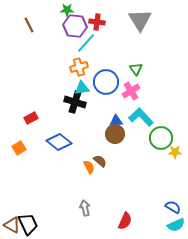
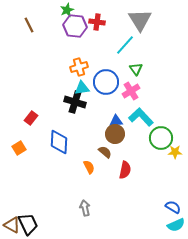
green star: rotated 24 degrees counterclockwise
cyan line: moved 39 px right, 2 px down
red rectangle: rotated 24 degrees counterclockwise
blue diamond: rotated 55 degrees clockwise
brown semicircle: moved 5 px right, 9 px up
red semicircle: moved 51 px up; rotated 12 degrees counterclockwise
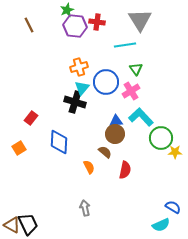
cyan line: rotated 40 degrees clockwise
cyan triangle: rotated 42 degrees counterclockwise
cyan semicircle: moved 15 px left
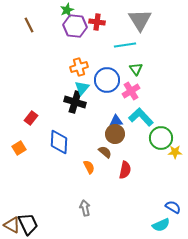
blue circle: moved 1 px right, 2 px up
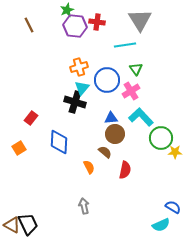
blue triangle: moved 5 px left, 3 px up
gray arrow: moved 1 px left, 2 px up
